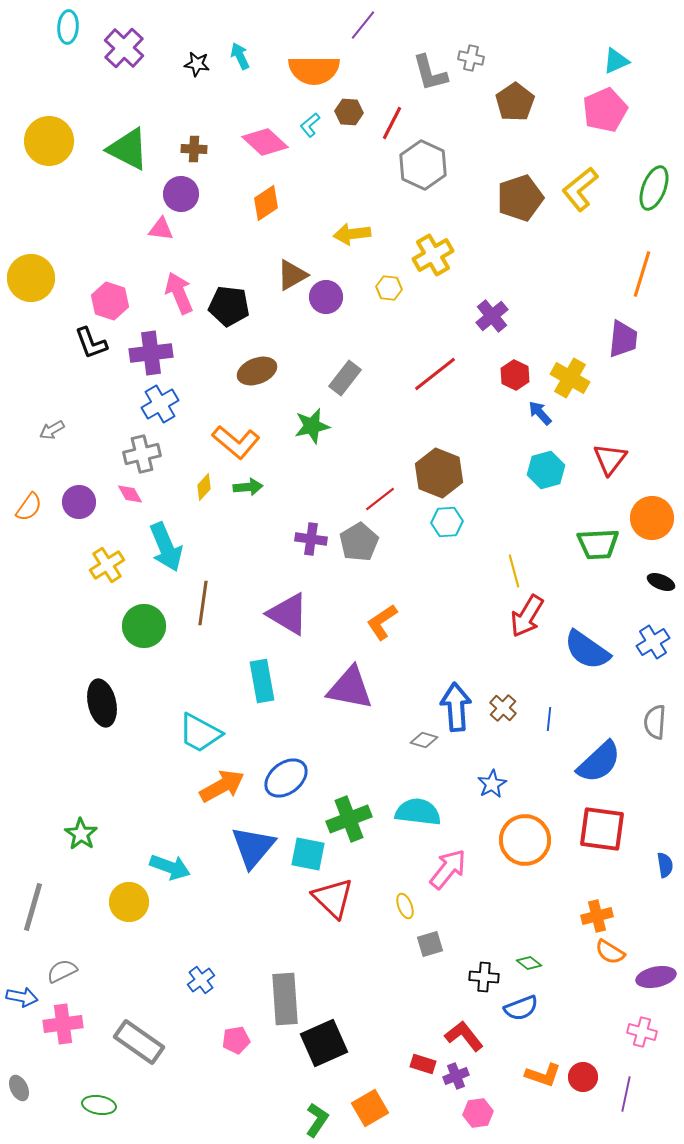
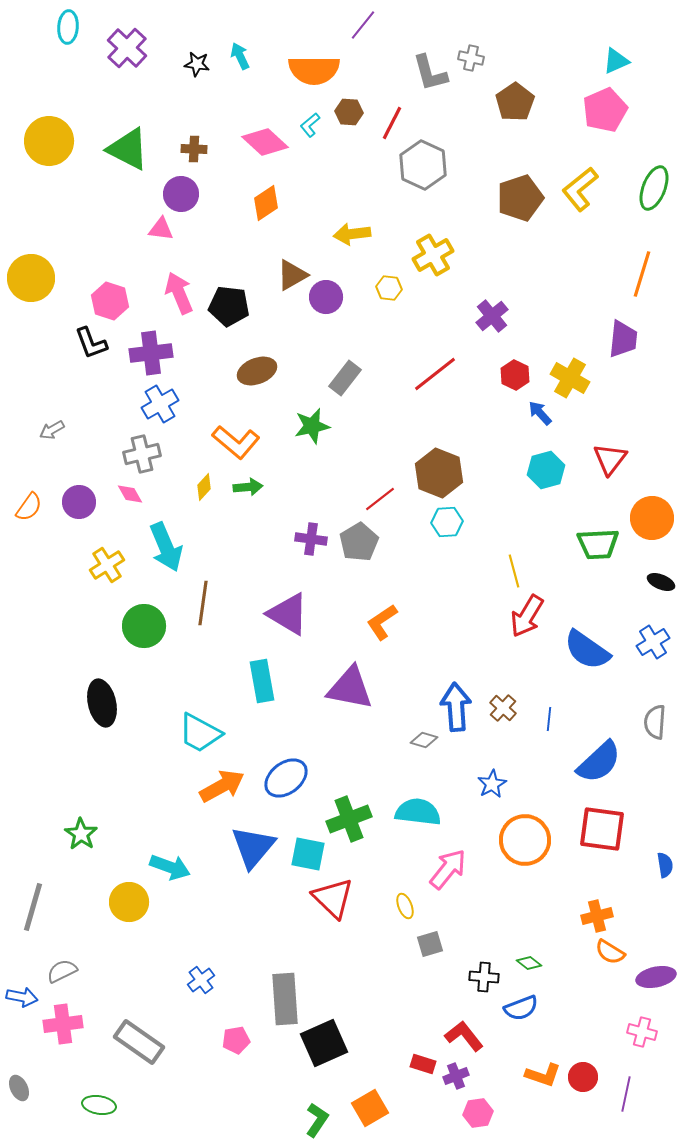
purple cross at (124, 48): moved 3 px right
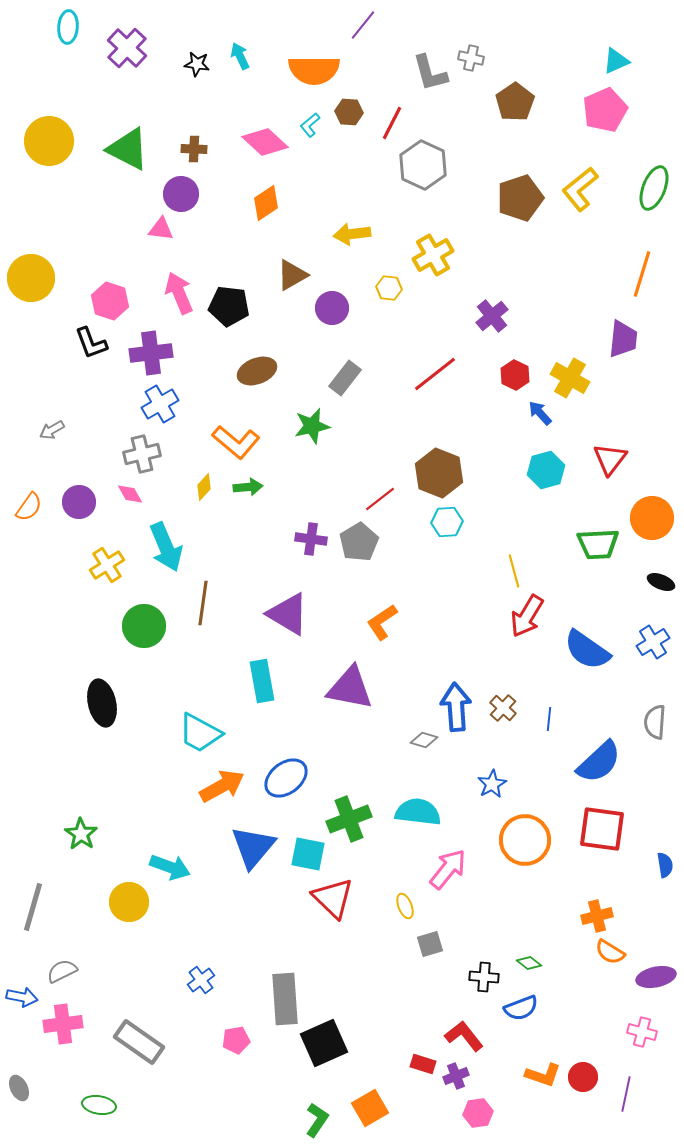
purple circle at (326, 297): moved 6 px right, 11 px down
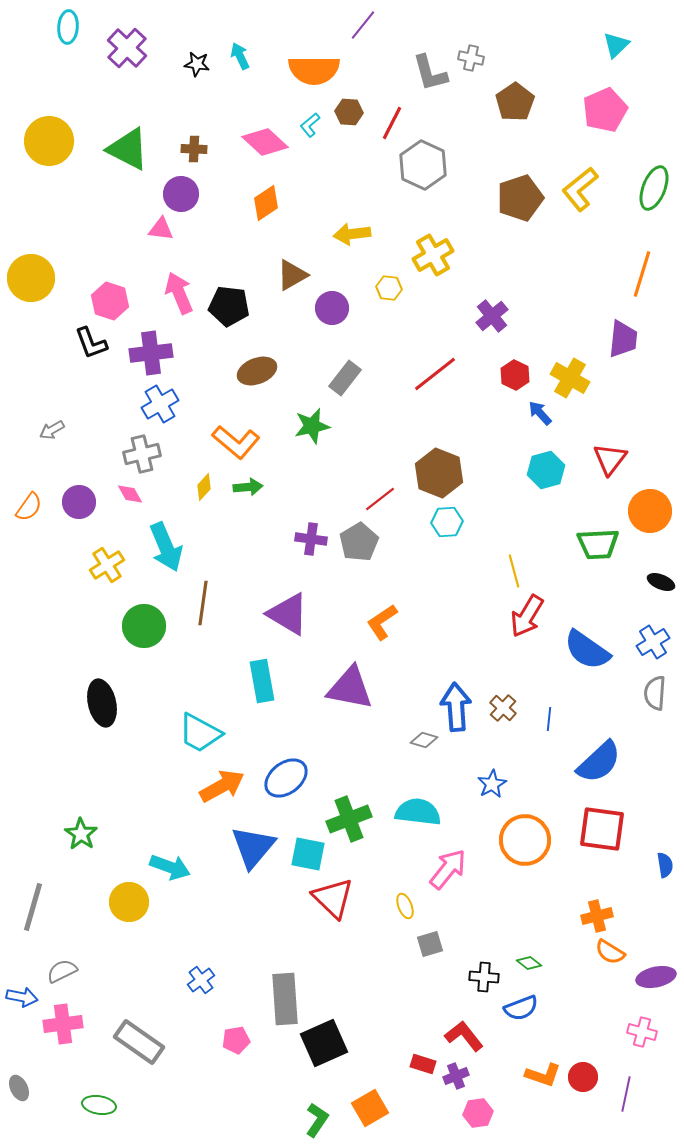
cyan triangle at (616, 61): moved 16 px up; rotated 20 degrees counterclockwise
orange circle at (652, 518): moved 2 px left, 7 px up
gray semicircle at (655, 722): moved 29 px up
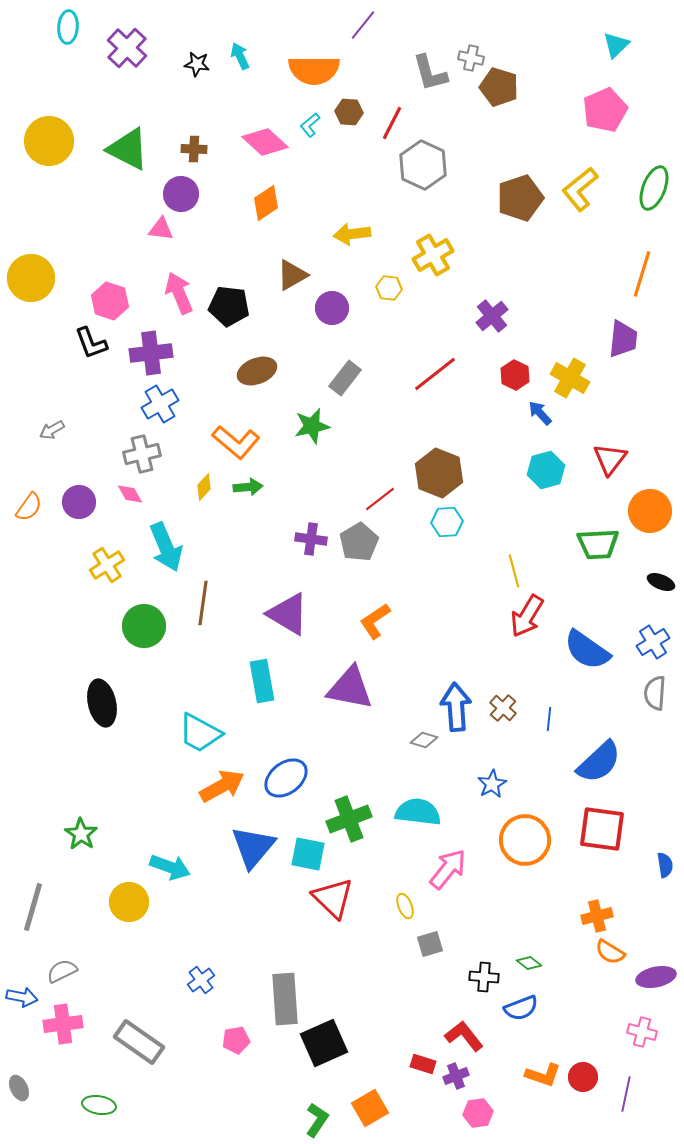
brown pentagon at (515, 102): moved 16 px left, 15 px up; rotated 21 degrees counterclockwise
orange L-shape at (382, 622): moved 7 px left, 1 px up
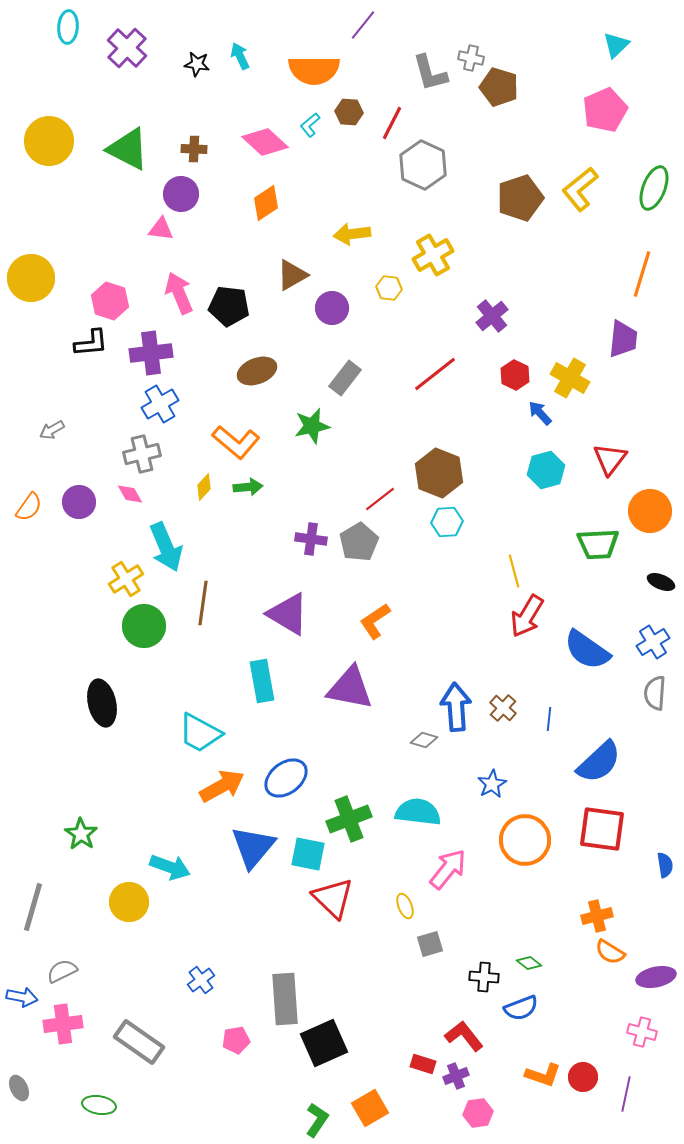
black L-shape at (91, 343): rotated 75 degrees counterclockwise
yellow cross at (107, 565): moved 19 px right, 14 px down
